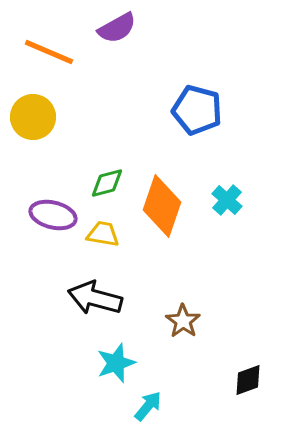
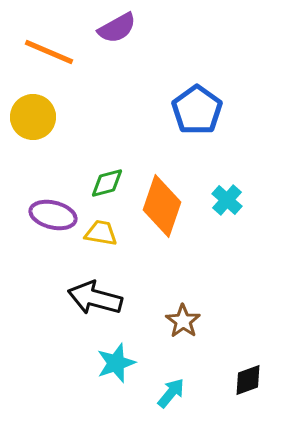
blue pentagon: rotated 21 degrees clockwise
yellow trapezoid: moved 2 px left, 1 px up
cyan arrow: moved 23 px right, 13 px up
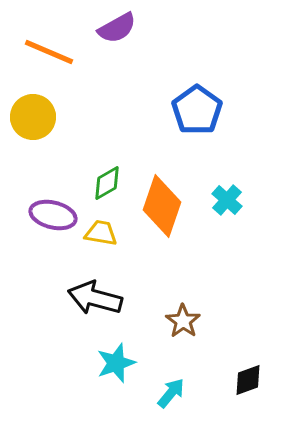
green diamond: rotated 15 degrees counterclockwise
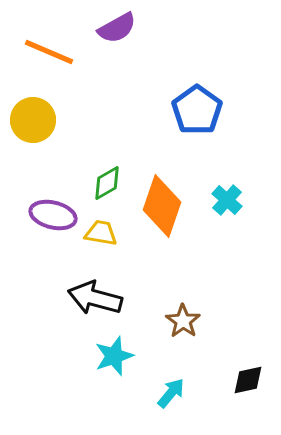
yellow circle: moved 3 px down
cyan star: moved 2 px left, 7 px up
black diamond: rotated 8 degrees clockwise
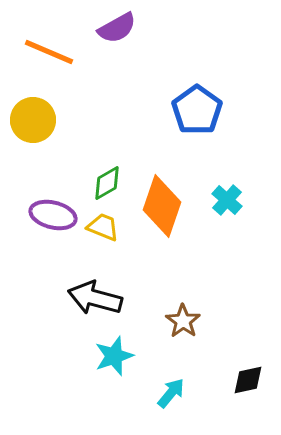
yellow trapezoid: moved 2 px right, 6 px up; rotated 12 degrees clockwise
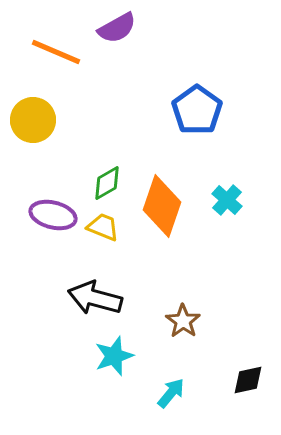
orange line: moved 7 px right
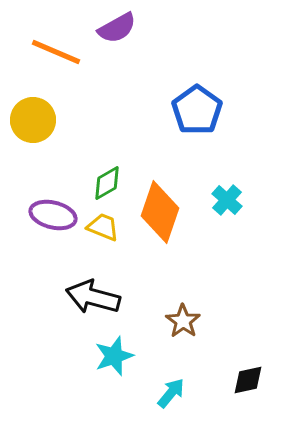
orange diamond: moved 2 px left, 6 px down
black arrow: moved 2 px left, 1 px up
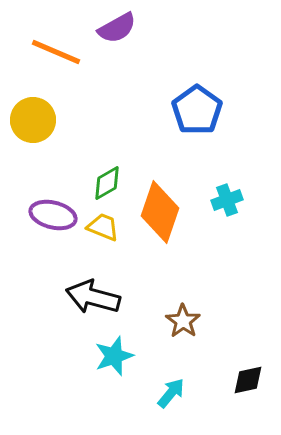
cyan cross: rotated 28 degrees clockwise
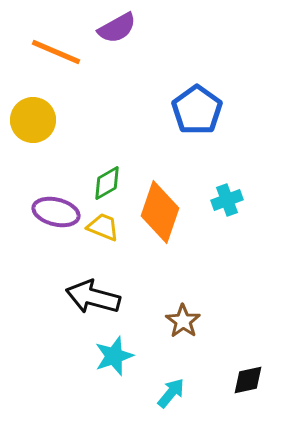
purple ellipse: moved 3 px right, 3 px up
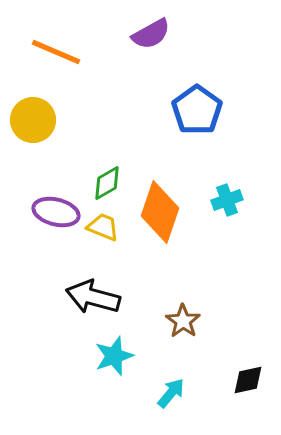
purple semicircle: moved 34 px right, 6 px down
